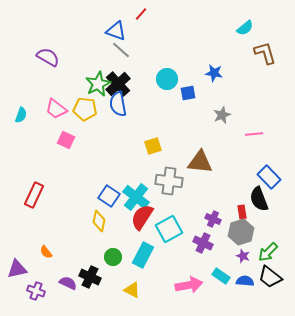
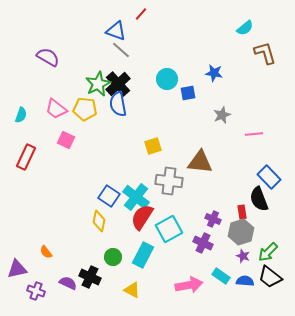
red rectangle at (34, 195): moved 8 px left, 38 px up
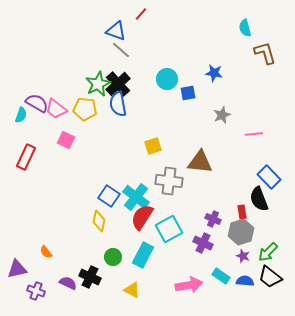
cyan semicircle at (245, 28): rotated 114 degrees clockwise
purple semicircle at (48, 57): moved 11 px left, 46 px down
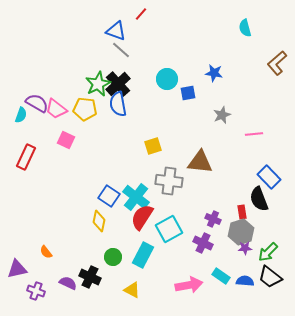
brown L-shape at (265, 53): moved 12 px right, 10 px down; rotated 115 degrees counterclockwise
purple star at (243, 256): moved 2 px right, 8 px up; rotated 24 degrees counterclockwise
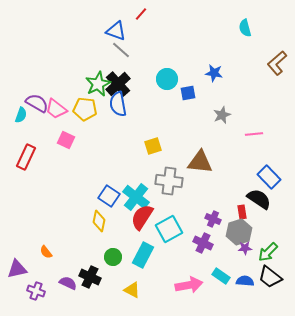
black semicircle at (259, 199): rotated 145 degrees clockwise
gray hexagon at (241, 232): moved 2 px left
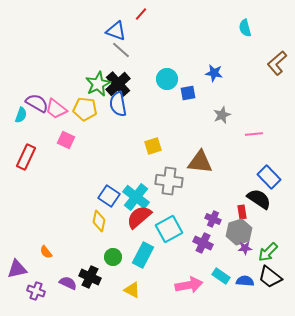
red semicircle at (142, 217): moved 3 px left; rotated 16 degrees clockwise
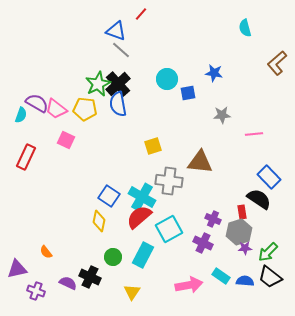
gray star at (222, 115): rotated 18 degrees clockwise
cyan cross at (136, 197): moved 6 px right; rotated 8 degrees counterclockwise
yellow triangle at (132, 290): moved 2 px down; rotated 36 degrees clockwise
